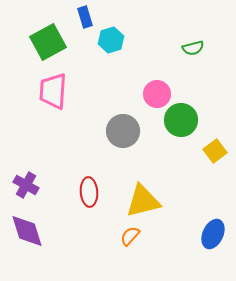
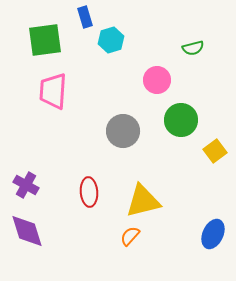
green square: moved 3 px left, 2 px up; rotated 21 degrees clockwise
pink circle: moved 14 px up
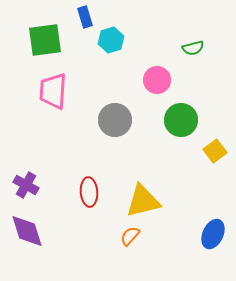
gray circle: moved 8 px left, 11 px up
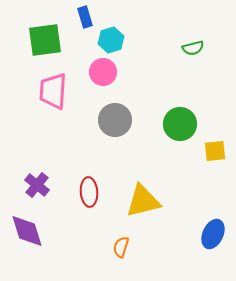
pink circle: moved 54 px left, 8 px up
green circle: moved 1 px left, 4 px down
yellow square: rotated 30 degrees clockwise
purple cross: moved 11 px right; rotated 10 degrees clockwise
orange semicircle: moved 9 px left, 11 px down; rotated 25 degrees counterclockwise
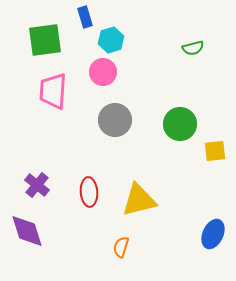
yellow triangle: moved 4 px left, 1 px up
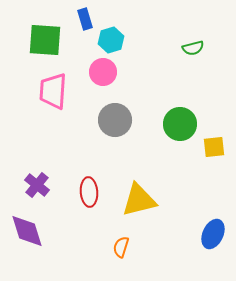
blue rectangle: moved 2 px down
green square: rotated 12 degrees clockwise
yellow square: moved 1 px left, 4 px up
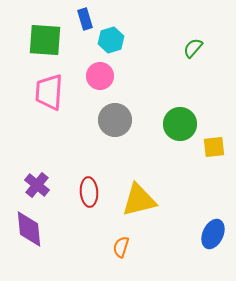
green semicircle: rotated 145 degrees clockwise
pink circle: moved 3 px left, 4 px down
pink trapezoid: moved 4 px left, 1 px down
purple diamond: moved 2 px right, 2 px up; rotated 12 degrees clockwise
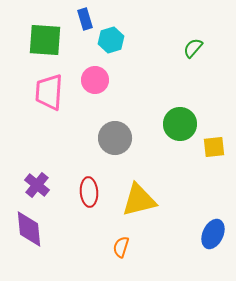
pink circle: moved 5 px left, 4 px down
gray circle: moved 18 px down
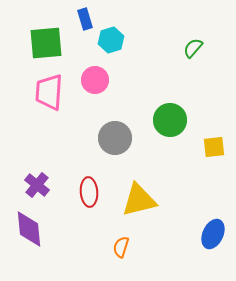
green square: moved 1 px right, 3 px down; rotated 9 degrees counterclockwise
green circle: moved 10 px left, 4 px up
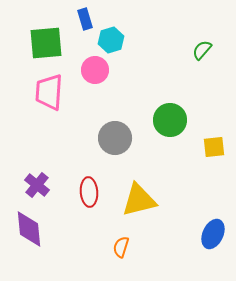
green semicircle: moved 9 px right, 2 px down
pink circle: moved 10 px up
